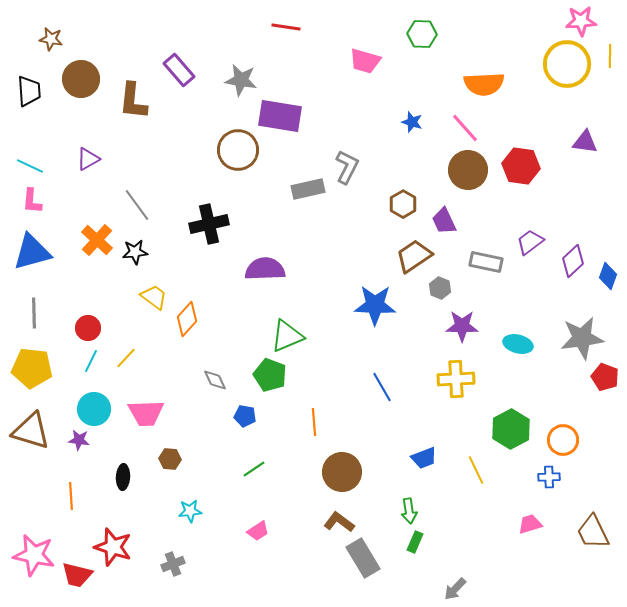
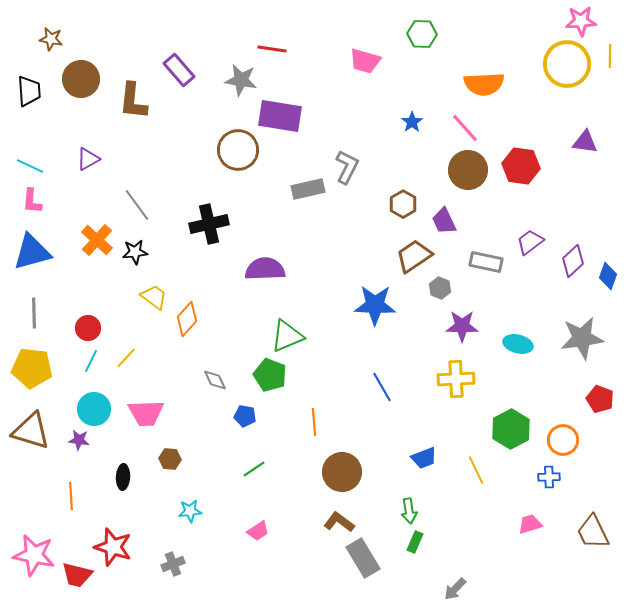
red line at (286, 27): moved 14 px left, 22 px down
blue star at (412, 122): rotated 20 degrees clockwise
red pentagon at (605, 377): moved 5 px left, 22 px down
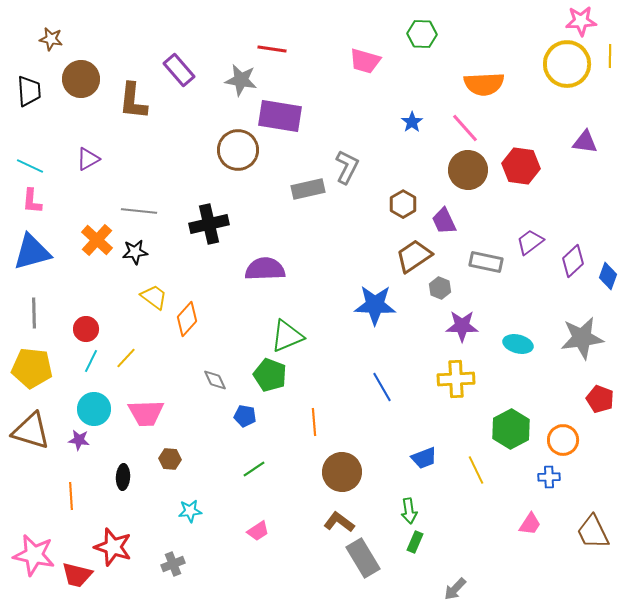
gray line at (137, 205): moved 2 px right, 6 px down; rotated 48 degrees counterclockwise
red circle at (88, 328): moved 2 px left, 1 px down
pink trapezoid at (530, 524): rotated 140 degrees clockwise
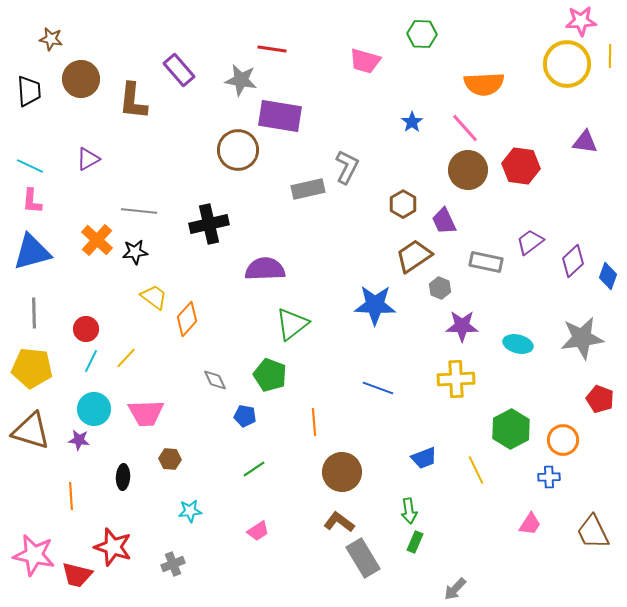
green triangle at (287, 336): moved 5 px right, 12 px up; rotated 15 degrees counterclockwise
blue line at (382, 387): moved 4 px left, 1 px down; rotated 40 degrees counterclockwise
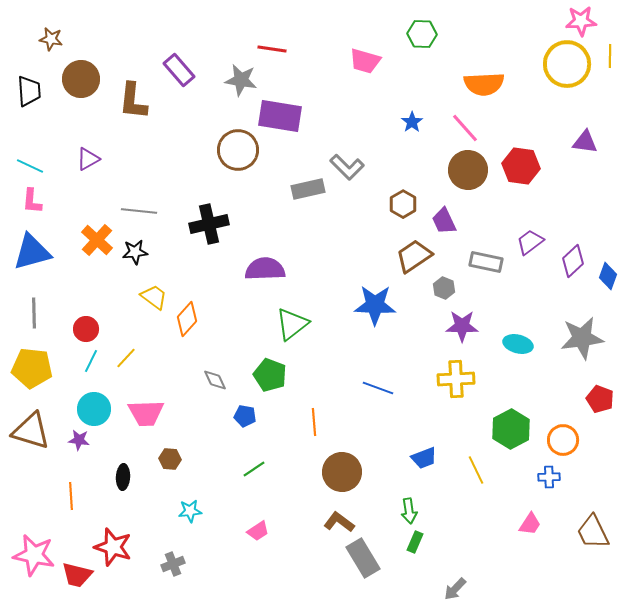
gray L-shape at (347, 167): rotated 108 degrees clockwise
gray hexagon at (440, 288): moved 4 px right
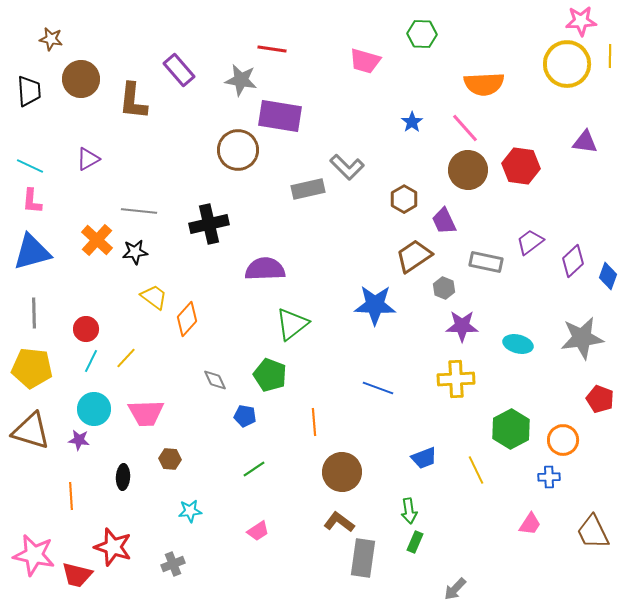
brown hexagon at (403, 204): moved 1 px right, 5 px up
gray rectangle at (363, 558): rotated 39 degrees clockwise
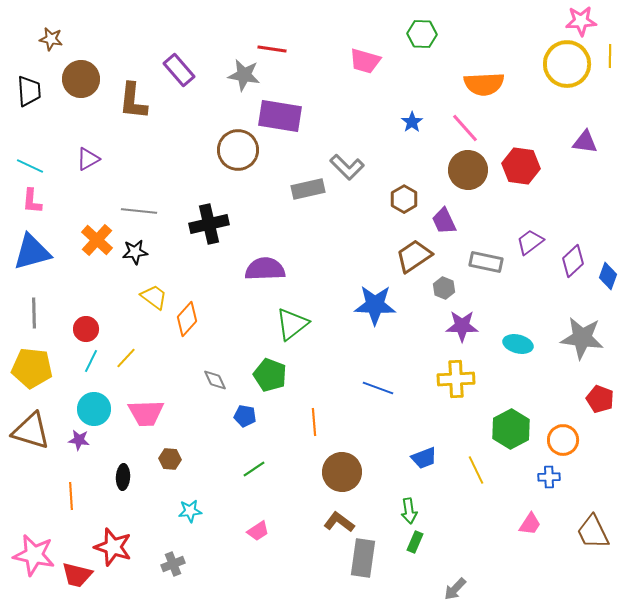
gray star at (241, 80): moved 3 px right, 5 px up
gray star at (582, 338): rotated 15 degrees clockwise
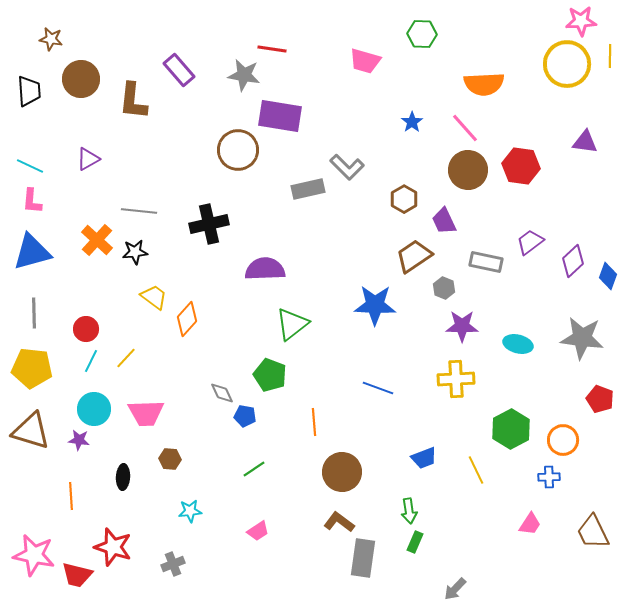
gray diamond at (215, 380): moved 7 px right, 13 px down
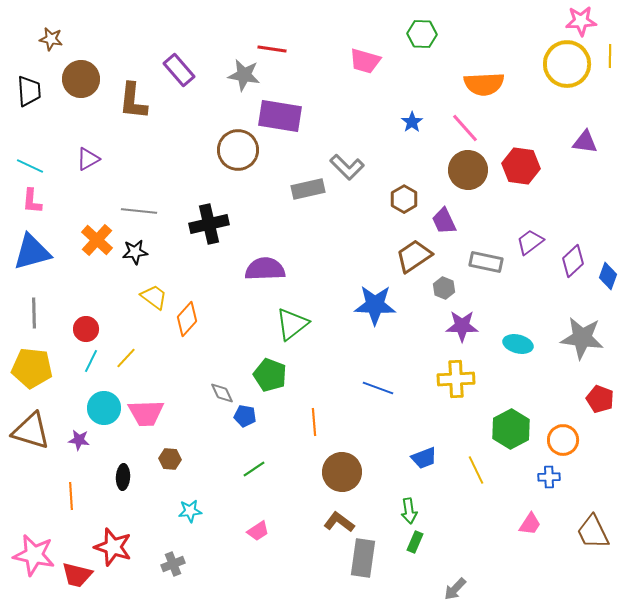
cyan circle at (94, 409): moved 10 px right, 1 px up
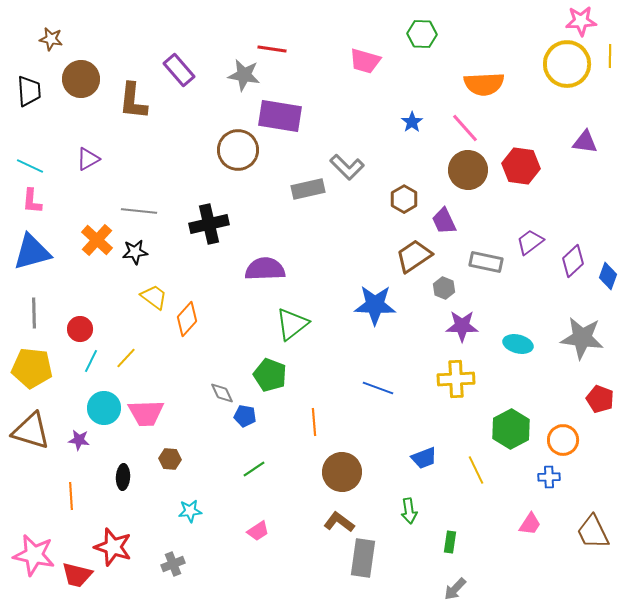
red circle at (86, 329): moved 6 px left
green rectangle at (415, 542): moved 35 px right; rotated 15 degrees counterclockwise
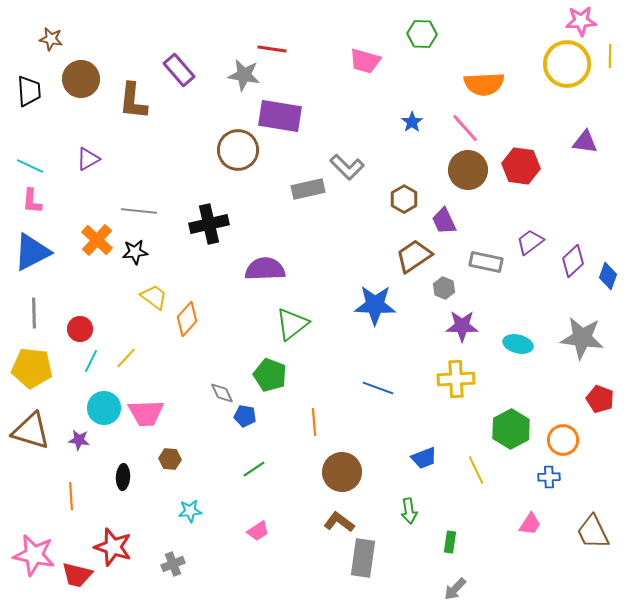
blue triangle at (32, 252): rotated 12 degrees counterclockwise
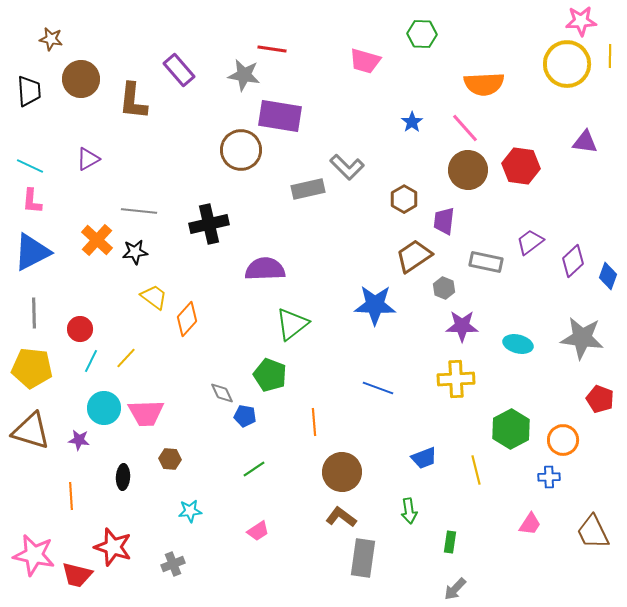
brown circle at (238, 150): moved 3 px right
purple trapezoid at (444, 221): rotated 32 degrees clockwise
yellow line at (476, 470): rotated 12 degrees clockwise
brown L-shape at (339, 522): moved 2 px right, 5 px up
